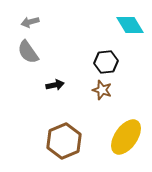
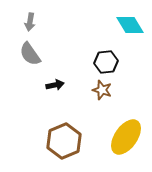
gray arrow: rotated 66 degrees counterclockwise
gray semicircle: moved 2 px right, 2 px down
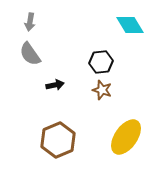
black hexagon: moved 5 px left
brown hexagon: moved 6 px left, 1 px up
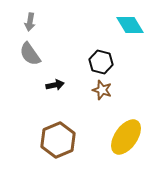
black hexagon: rotated 20 degrees clockwise
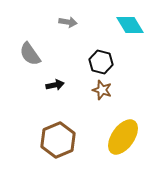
gray arrow: moved 38 px right; rotated 90 degrees counterclockwise
yellow ellipse: moved 3 px left
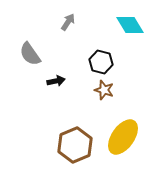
gray arrow: rotated 66 degrees counterclockwise
black arrow: moved 1 px right, 4 px up
brown star: moved 2 px right
brown hexagon: moved 17 px right, 5 px down
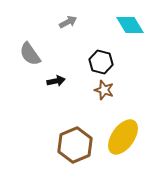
gray arrow: rotated 30 degrees clockwise
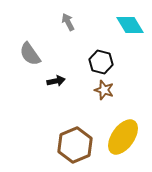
gray arrow: rotated 90 degrees counterclockwise
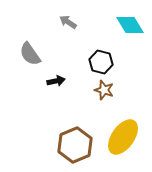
gray arrow: rotated 30 degrees counterclockwise
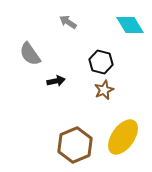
brown star: rotated 30 degrees clockwise
